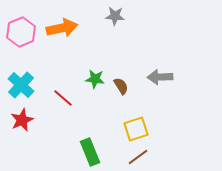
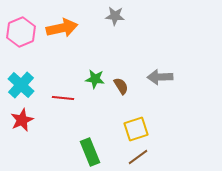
red line: rotated 35 degrees counterclockwise
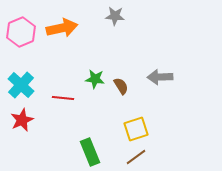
brown line: moved 2 px left
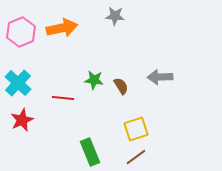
green star: moved 1 px left, 1 px down
cyan cross: moved 3 px left, 2 px up
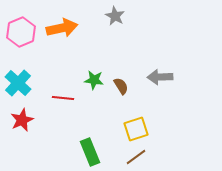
gray star: rotated 24 degrees clockwise
